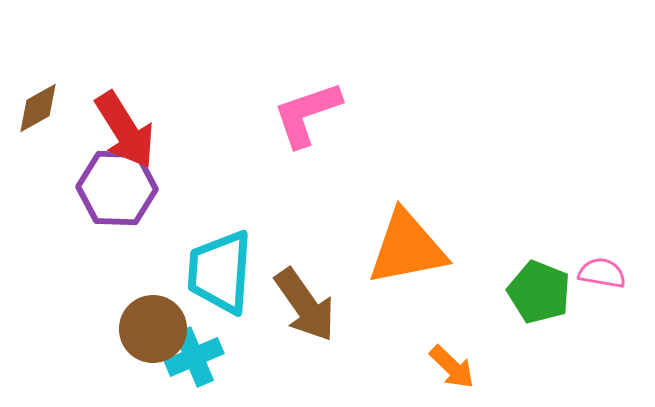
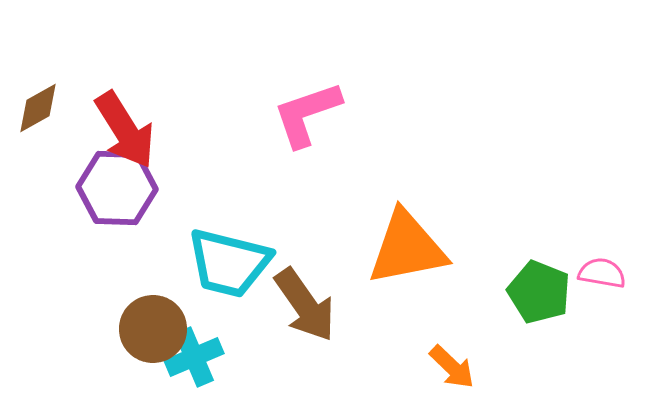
cyan trapezoid: moved 9 px right, 9 px up; rotated 80 degrees counterclockwise
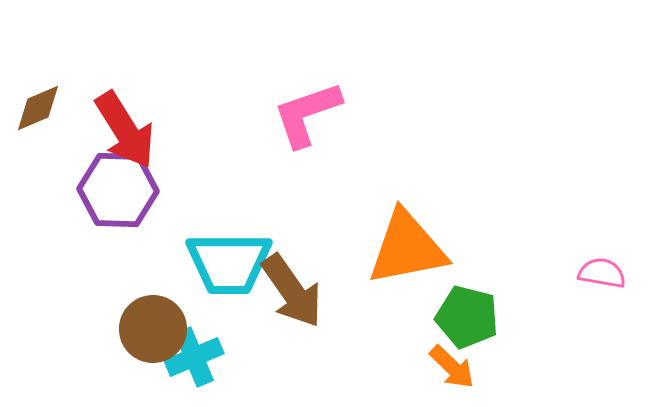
brown diamond: rotated 6 degrees clockwise
purple hexagon: moved 1 px right, 2 px down
cyan trapezoid: rotated 14 degrees counterclockwise
green pentagon: moved 72 px left, 25 px down; rotated 8 degrees counterclockwise
brown arrow: moved 13 px left, 14 px up
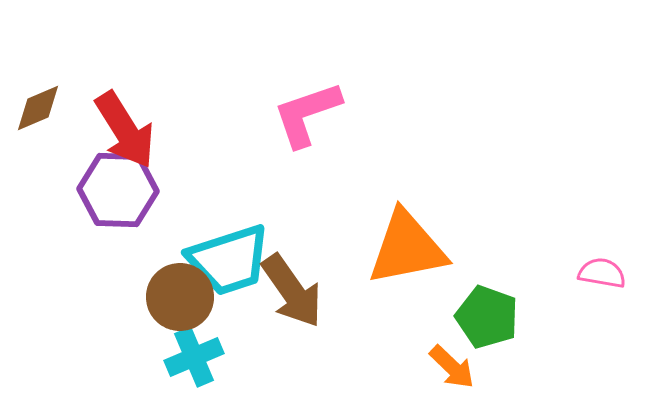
cyan trapezoid: moved 3 px up; rotated 18 degrees counterclockwise
green pentagon: moved 20 px right; rotated 6 degrees clockwise
brown circle: moved 27 px right, 32 px up
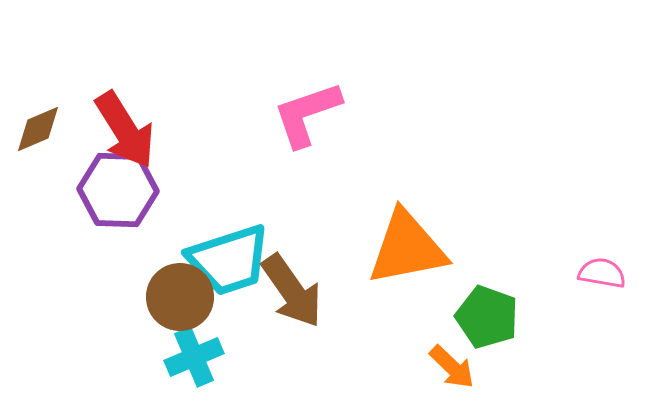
brown diamond: moved 21 px down
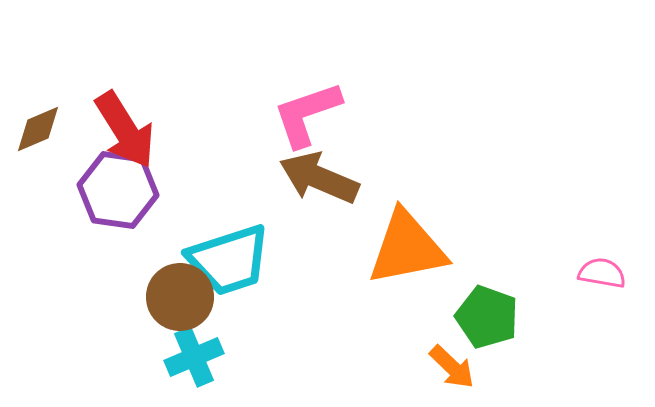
purple hexagon: rotated 6 degrees clockwise
brown arrow: moved 27 px right, 113 px up; rotated 148 degrees clockwise
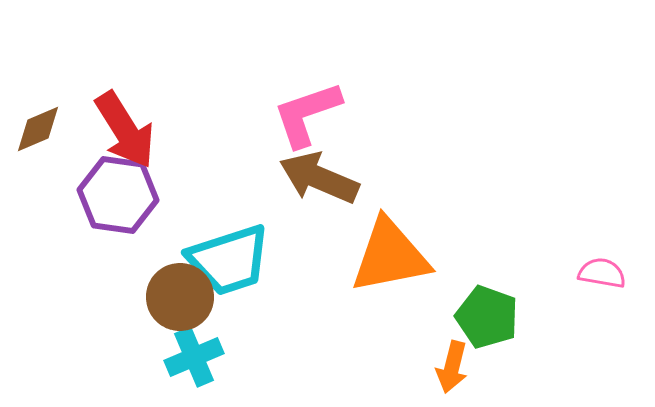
purple hexagon: moved 5 px down
orange triangle: moved 17 px left, 8 px down
orange arrow: rotated 60 degrees clockwise
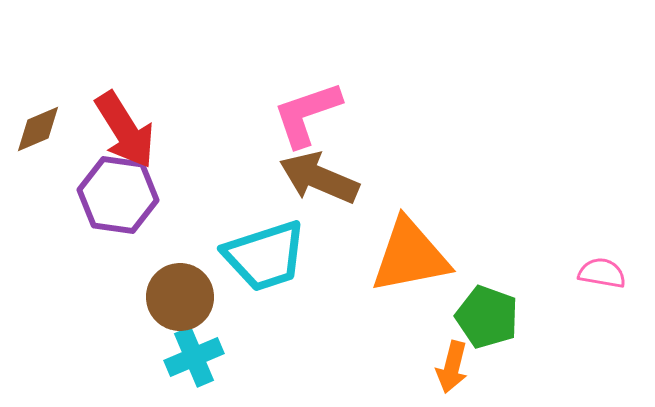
orange triangle: moved 20 px right
cyan trapezoid: moved 36 px right, 4 px up
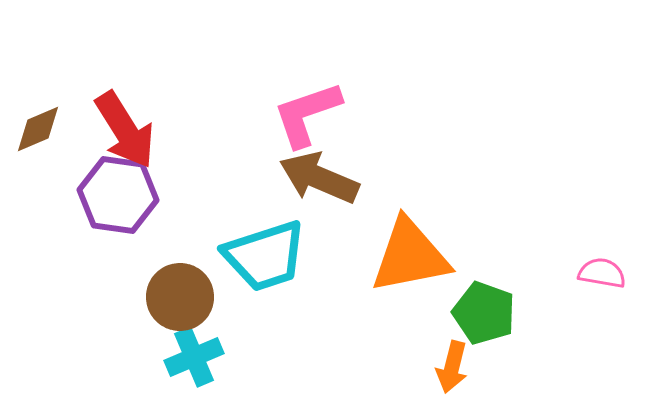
green pentagon: moved 3 px left, 4 px up
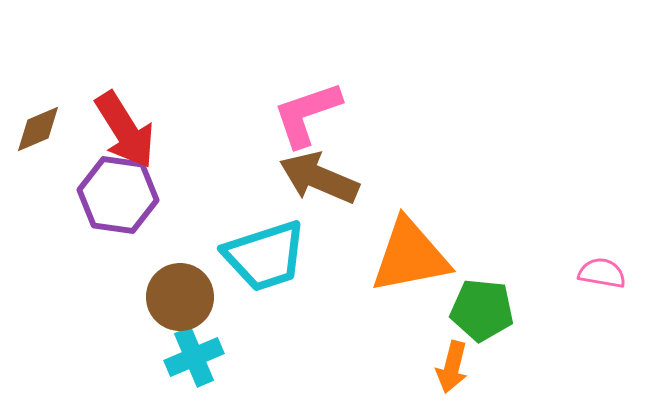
green pentagon: moved 2 px left, 3 px up; rotated 14 degrees counterclockwise
